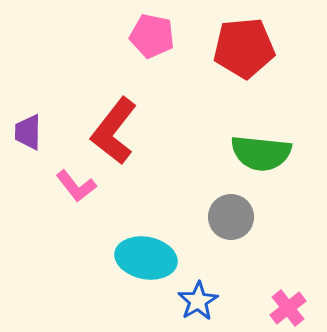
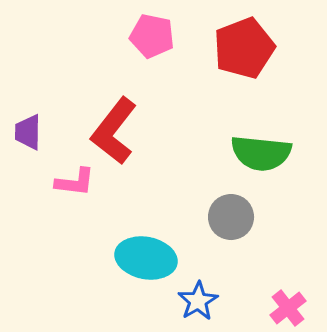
red pentagon: rotated 16 degrees counterclockwise
pink L-shape: moved 1 px left, 4 px up; rotated 45 degrees counterclockwise
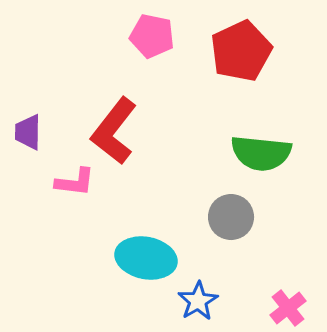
red pentagon: moved 3 px left, 3 px down; rotated 4 degrees counterclockwise
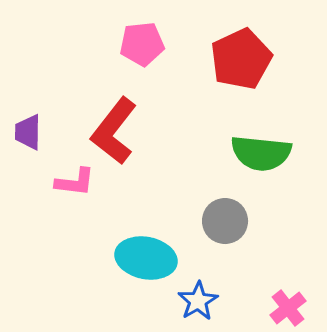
pink pentagon: moved 10 px left, 8 px down; rotated 18 degrees counterclockwise
red pentagon: moved 8 px down
gray circle: moved 6 px left, 4 px down
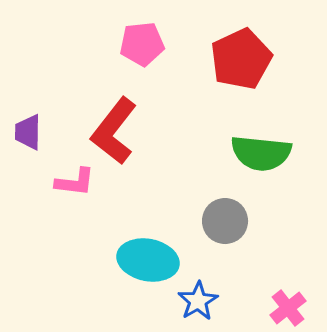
cyan ellipse: moved 2 px right, 2 px down
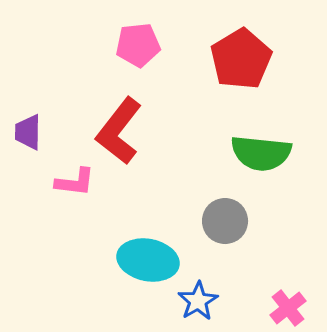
pink pentagon: moved 4 px left, 1 px down
red pentagon: rotated 6 degrees counterclockwise
red L-shape: moved 5 px right
